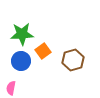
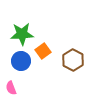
brown hexagon: rotated 15 degrees counterclockwise
pink semicircle: rotated 32 degrees counterclockwise
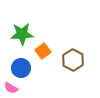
blue circle: moved 7 px down
pink semicircle: rotated 40 degrees counterclockwise
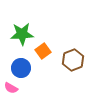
brown hexagon: rotated 10 degrees clockwise
